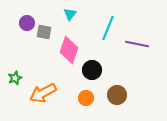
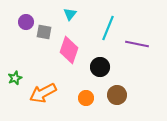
purple circle: moved 1 px left, 1 px up
black circle: moved 8 px right, 3 px up
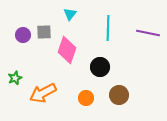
purple circle: moved 3 px left, 13 px down
cyan line: rotated 20 degrees counterclockwise
gray square: rotated 14 degrees counterclockwise
purple line: moved 11 px right, 11 px up
pink diamond: moved 2 px left
brown circle: moved 2 px right
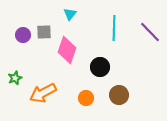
cyan line: moved 6 px right
purple line: moved 2 px right, 1 px up; rotated 35 degrees clockwise
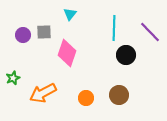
pink diamond: moved 3 px down
black circle: moved 26 px right, 12 px up
green star: moved 2 px left
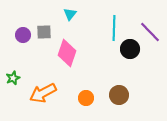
black circle: moved 4 px right, 6 px up
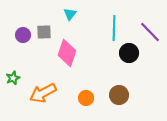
black circle: moved 1 px left, 4 px down
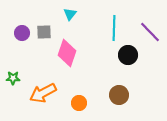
purple circle: moved 1 px left, 2 px up
black circle: moved 1 px left, 2 px down
green star: rotated 24 degrees clockwise
orange circle: moved 7 px left, 5 px down
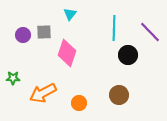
purple circle: moved 1 px right, 2 px down
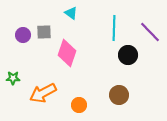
cyan triangle: moved 1 px right, 1 px up; rotated 32 degrees counterclockwise
orange circle: moved 2 px down
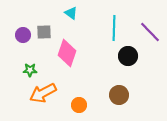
black circle: moved 1 px down
green star: moved 17 px right, 8 px up
